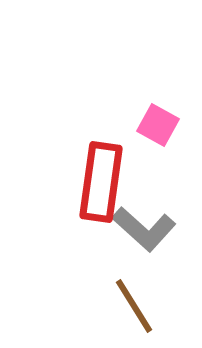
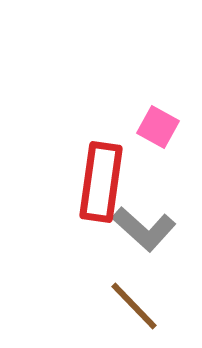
pink square: moved 2 px down
brown line: rotated 12 degrees counterclockwise
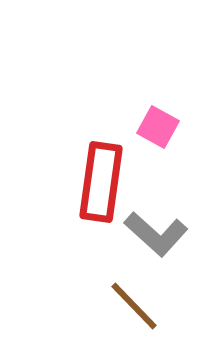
gray L-shape: moved 12 px right, 5 px down
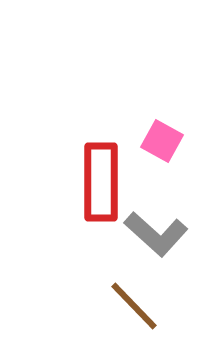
pink square: moved 4 px right, 14 px down
red rectangle: rotated 8 degrees counterclockwise
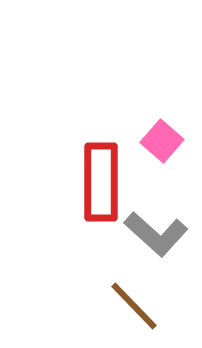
pink square: rotated 12 degrees clockwise
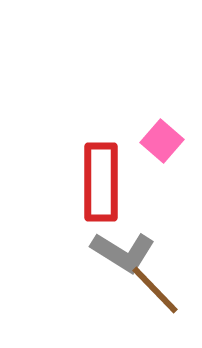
gray L-shape: moved 33 px left, 18 px down; rotated 10 degrees counterclockwise
brown line: moved 21 px right, 16 px up
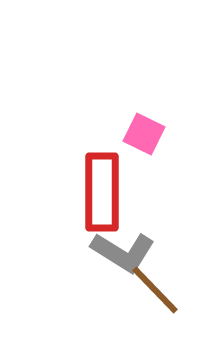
pink square: moved 18 px left, 7 px up; rotated 15 degrees counterclockwise
red rectangle: moved 1 px right, 10 px down
